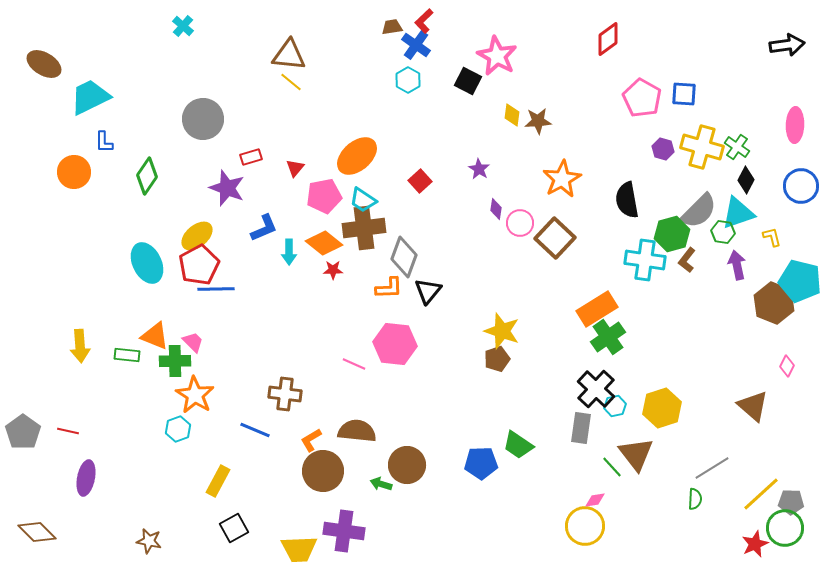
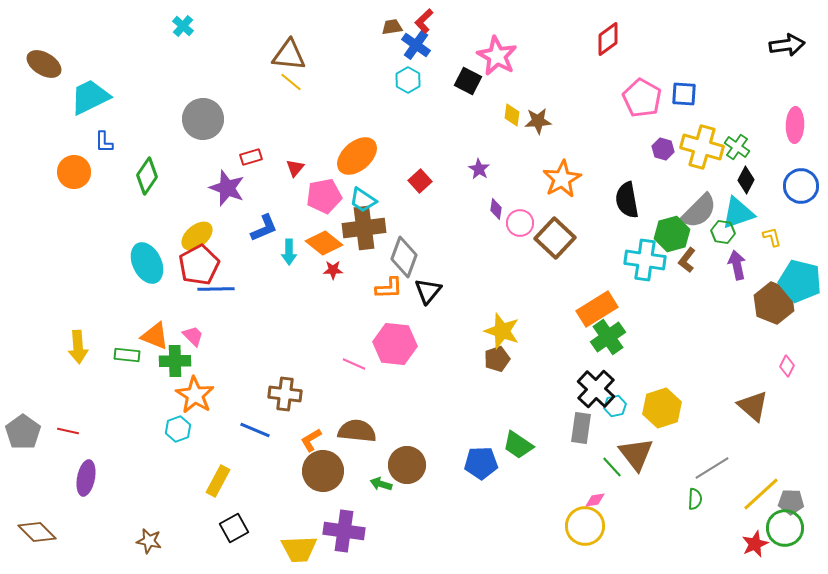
pink trapezoid at (193, 342): moved 6 px up
yellow arrow at (80, 346): moved 2 px left, 1 px down
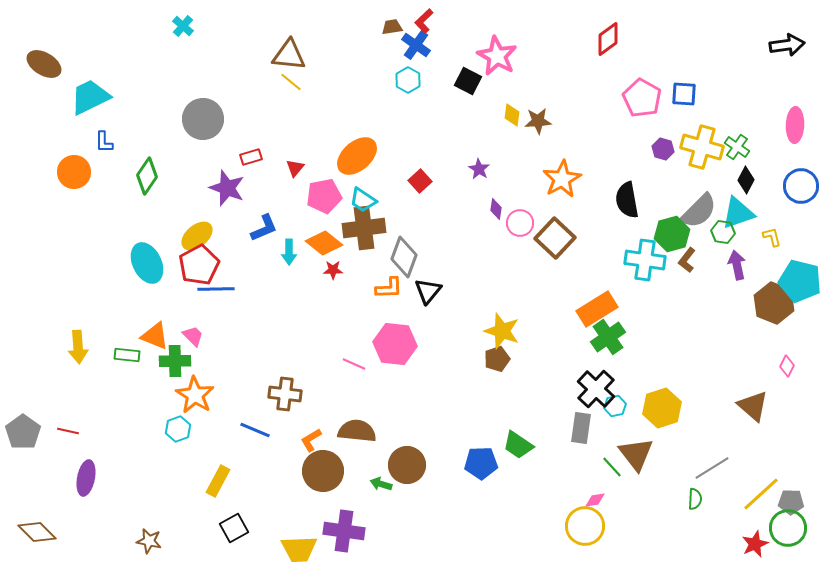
green circle at (785, 528): moved 3 px right
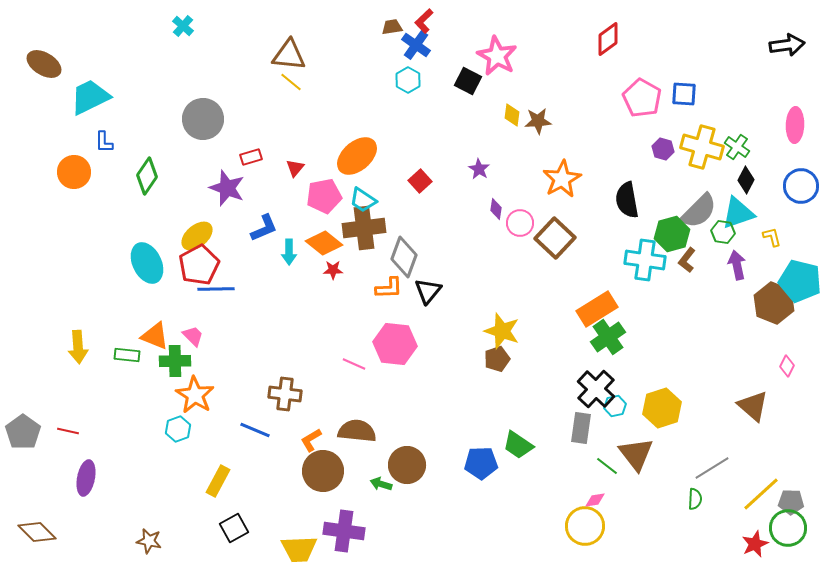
green line at (612, 467): moved 5 px left, 1 px up; rotated 10 degrees counterclockwise
